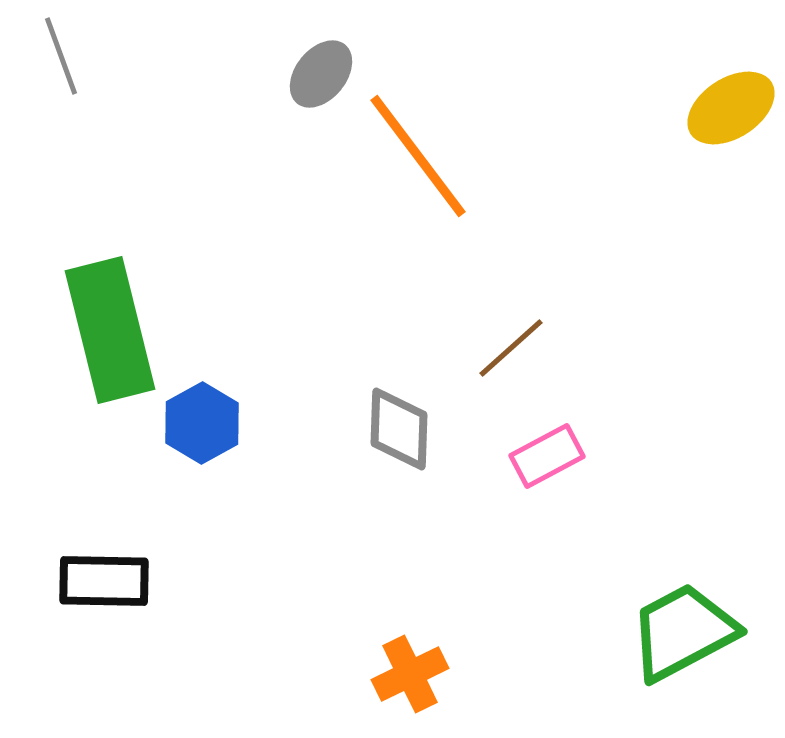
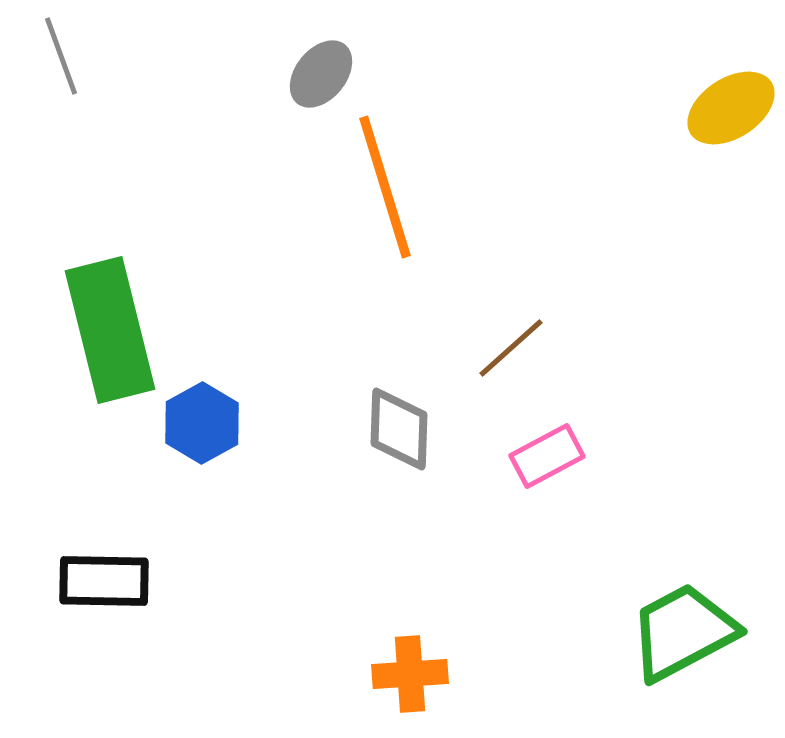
orange line: moved 33 px left, 31 px down; rotated 20 degrees clockwise
orange cross: rotated 22 degrees clockwise
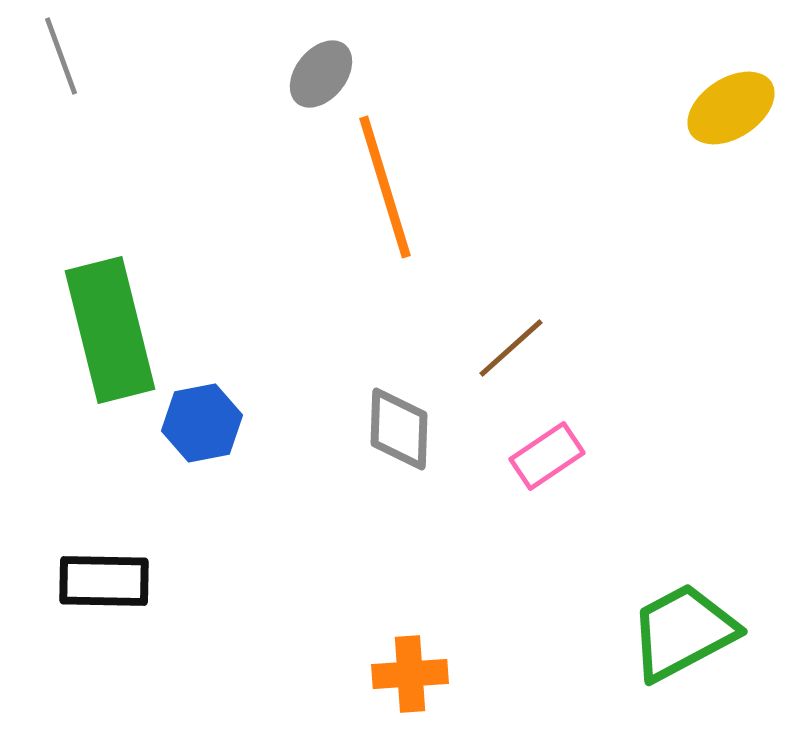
blue hexagon: rotated 18 degrees clockwise
pink rectangle: rotated 6 degrees counterclockwise
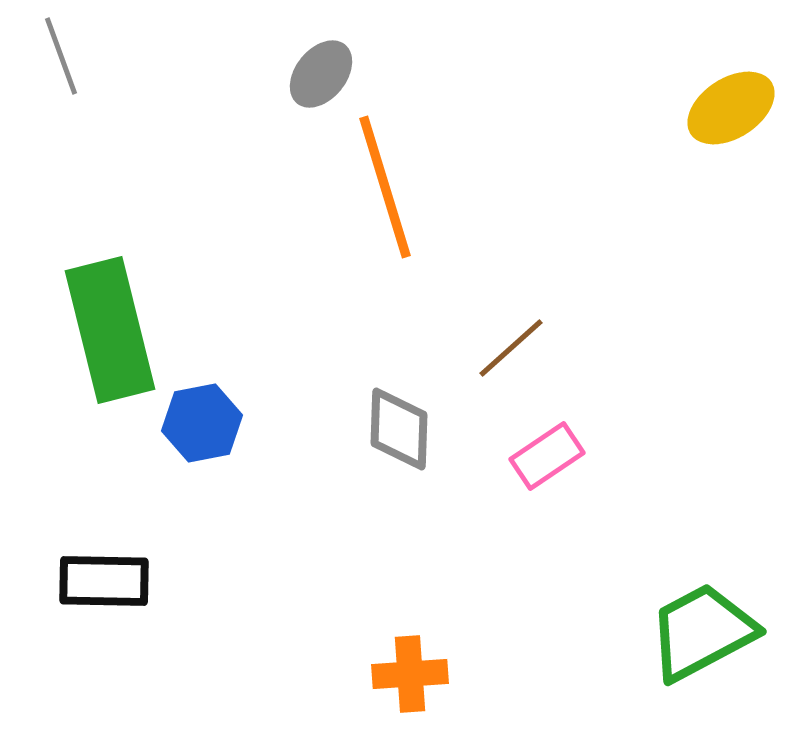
green trapezoid: moved 19 px right
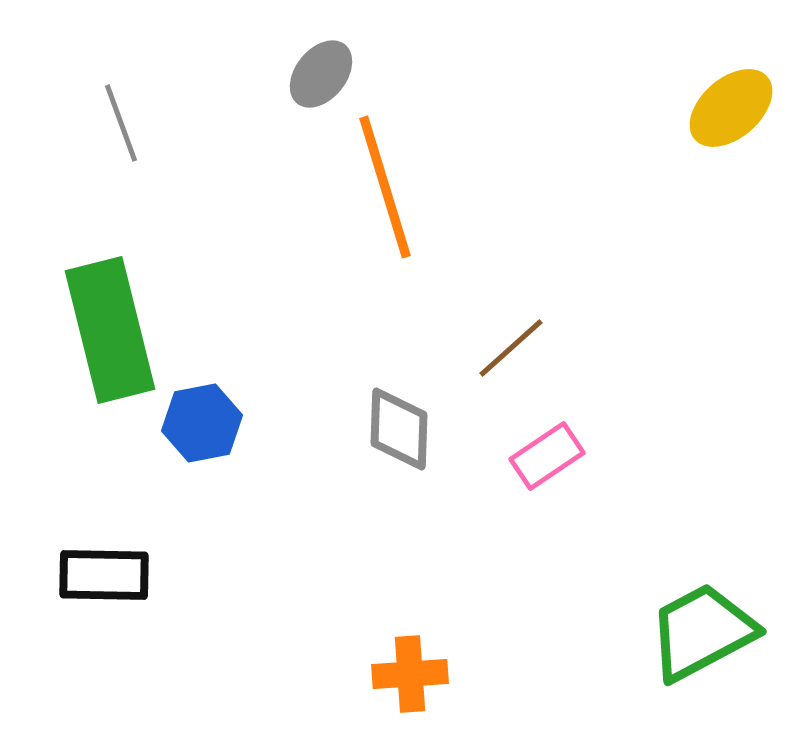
gray line: moved 60 px right, 67 px down
yellow ellipse: rotated 8 degrees counterclockwise
black rectangle: moved 6 px up
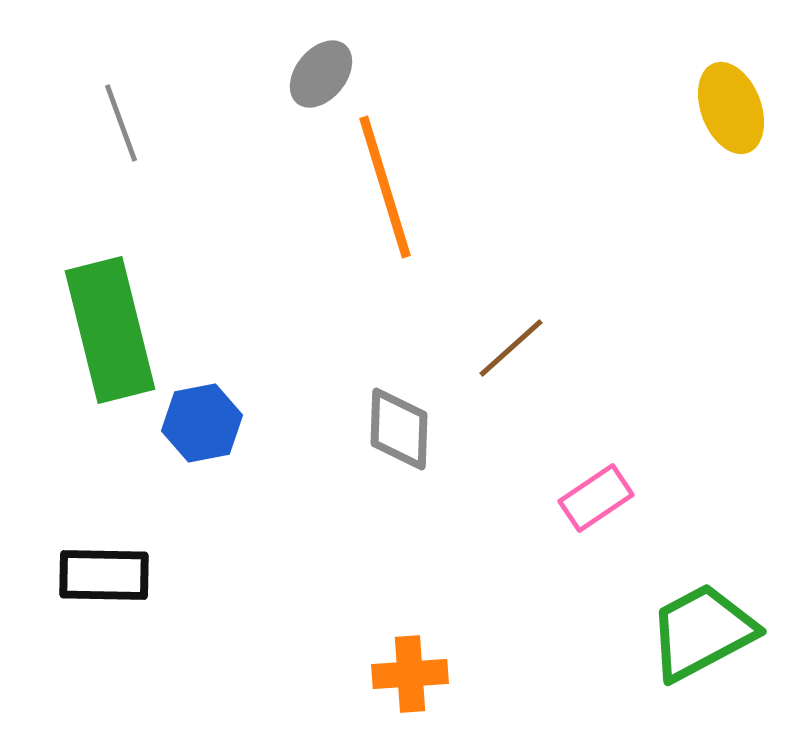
yellow ellipse: rotated 70 degrees counterclockwise
pink rectangle: moved 49 px right, 42 px down
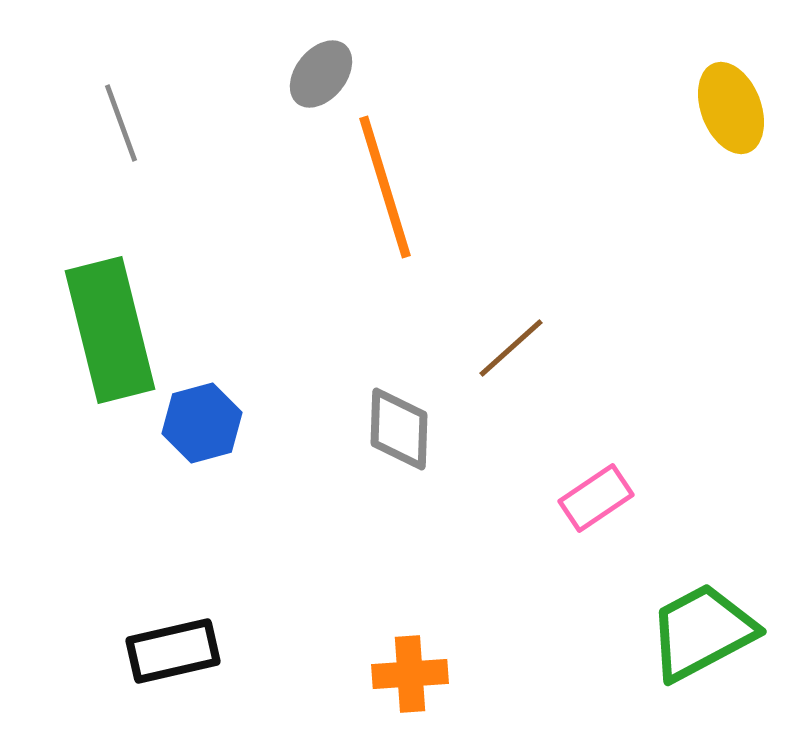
blue hexagon: rotated 4 degrees counterclockwise
black rectangle: moved 69 px right, 76 px down; rotated 14 degrees counterclockwise
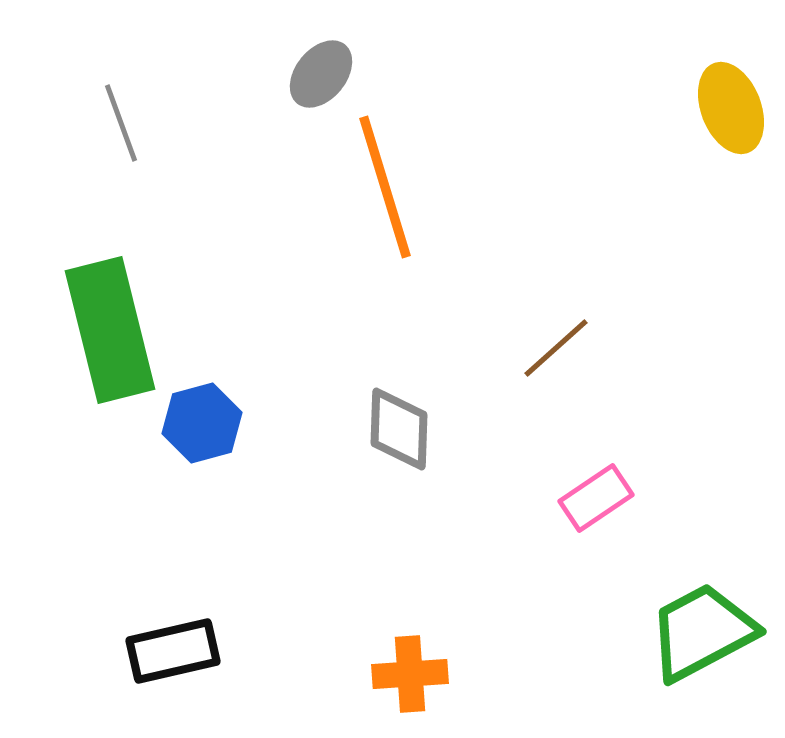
brown line: moved 45 px right
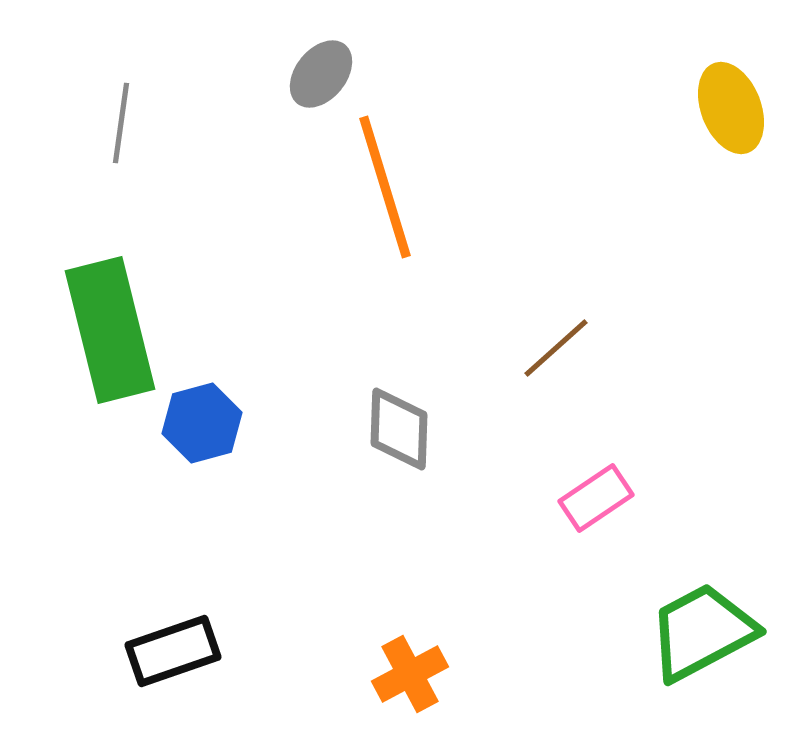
gray line: rotated 28 degrees clockwise
black rectangle: rotated 6 degrees counterclockwise
orange cross: rotated 24 degrees counterclockwise
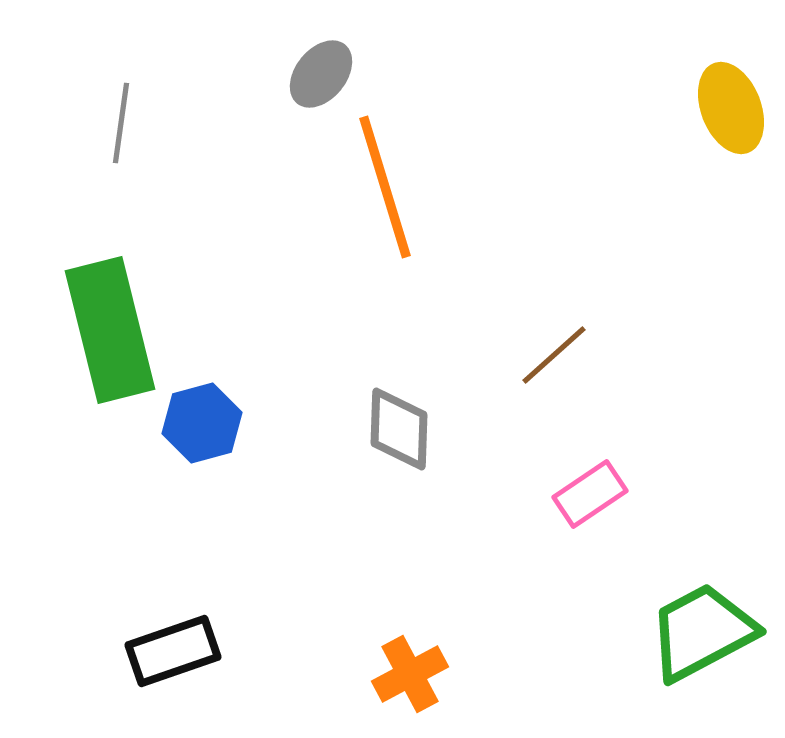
brown line: moved 2 px left, 7 px down
pink rectangle: moved 6 px left, 4 px up
